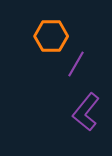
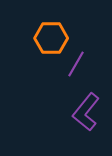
orange hexagon: moved 2 px down
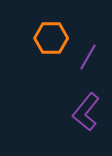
purple line: moved 12 px right, 7 px up
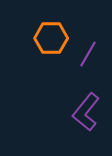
purple line: moved 3 px up
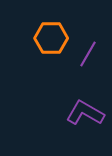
purple L-shape: moved 1 px left, 1 px down; rotated 81 degrees clockwise
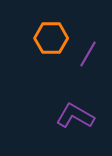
purple L-shape: moved 10 px left, 3 px down
